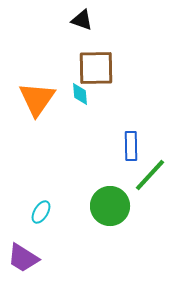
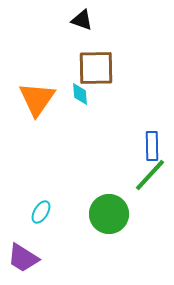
blue rectangle: moved 21 px right
green circle: moved 1 px left, 8 px down
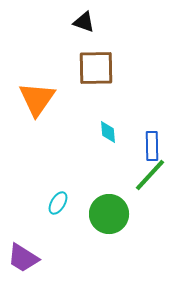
black triangle: moved 2 px right, 2 px down
cyan diamond: moved 28 px right, 38 px down
cyan ellipse: moved 17 px right, 9 px up
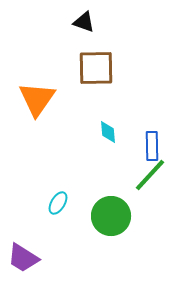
green circle: moved 2 px right, 2 px down
